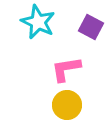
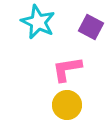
pink L-shape: moved 1 px right
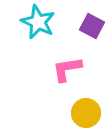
purple square: moved 1 px right, 1 px up
yellow circle: moved 19 px right, 8 px down
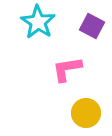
cyan star: rotated 8 degrees clockwise
